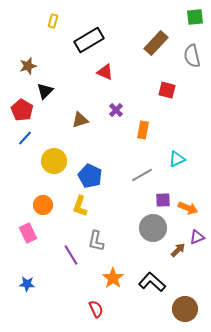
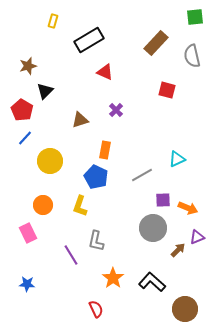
orange rectangle: moved 38 px left, 20 px down
yellow circle: moved 4 px left
blue pentagon: moved 6 px right, 1 px down
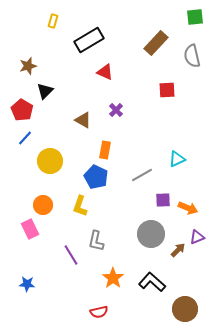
red square: rotated 18 degrees counterclockwise
brown triangle: moved 3 px right; rotated 48 degrees clockwise
gray circle: moved 2 px left, 6 px down
pink rectangle: moved 2 px right, 4 px up
red semicircle: moved 3 px right, 3 px down; rotated 102 degrees clockwise
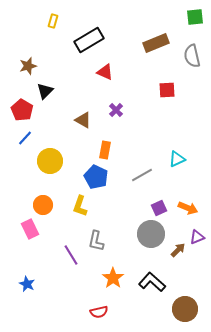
brown rectangle: rotated 25 degrees clockwise
purple square: moved 4 px left, 8 px down; rotated 21 degrees counterclockwise
blue star: rotated 21 degrees clockwise
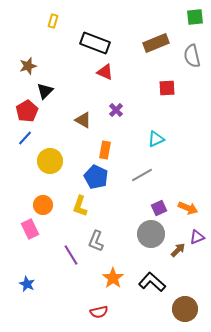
black rectangle: moved 6 px right, 3 px down; rotated 52 degrees clockwise
red square: moved 2 px up
red pentagon: moved 5 px right, 1 px down; rotated 10 degrees clockwise
cyan triangle: moved 21 px left, 20 px up
gray L-shape: rotated 10 degrees clockwise
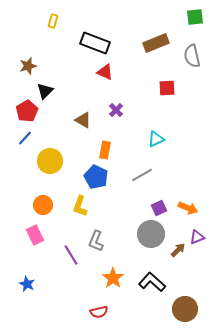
pink rectangle: moved 5 px right, 6 px down
